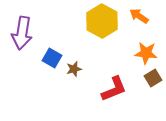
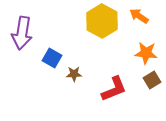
brown star: moved 5 px down; rotated 14 degrees clockwise
brown square: moved 1 px left, 2 px down
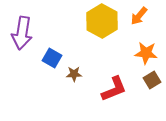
orange arrow: rotated 84 degrees counterclockwise
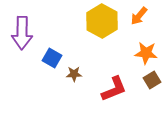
purple arrow: rotated 8 degrees counterclockwise
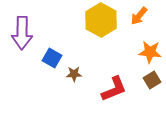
yellow hexagon: moved 1 px left, 1 px up
orange star: moved 4 px right, 1 px up
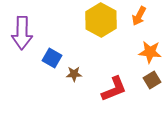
orange arrow: rotated 12 degrees counterclockwise
